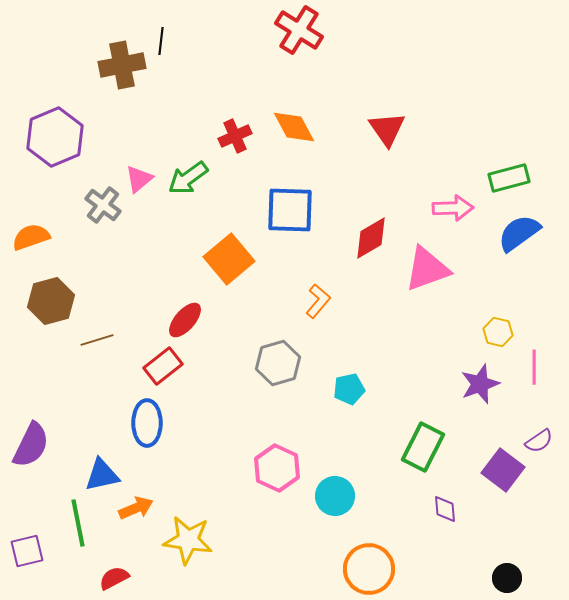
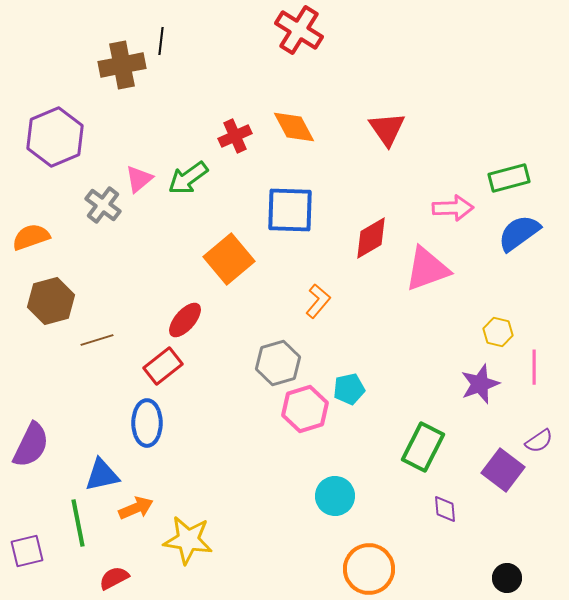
pink hexagon at (277, 468): moved 28 px right, 59 px up; rotated 18 degrees clockwise
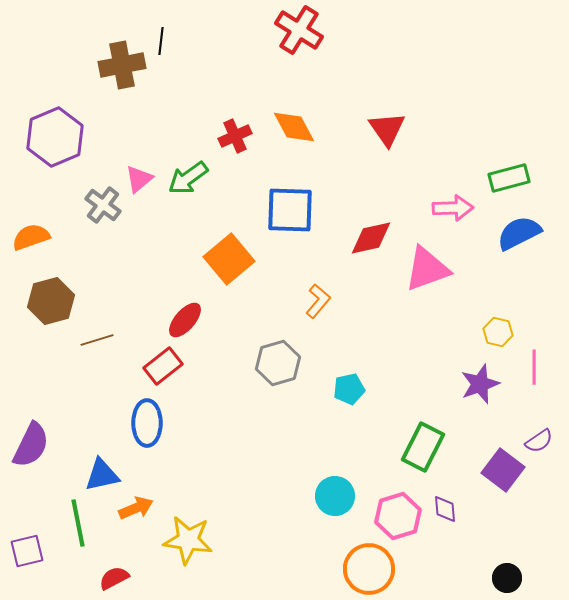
blue semicircle at (519, 233): rotated 9 degrees clockwise
red diamond at (371, 238): rotated 18 degrees clockwise
pink hexagon at (305, 409): moved 93 px right, 107 px down
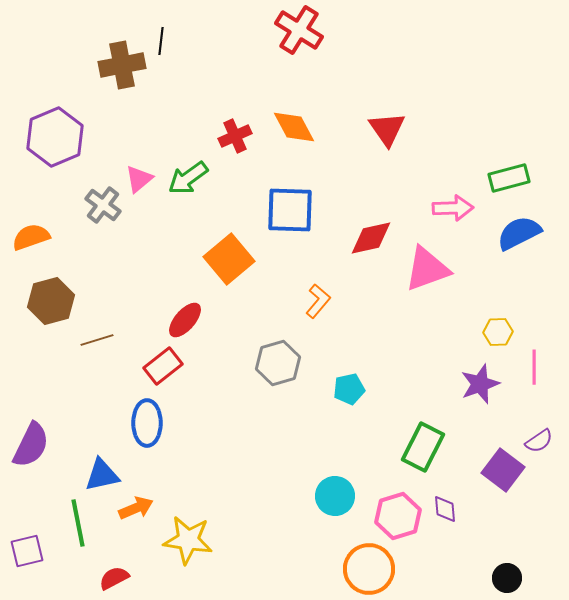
yellow hexagon at (498, 332): rotated 16 degrees counterclockwise
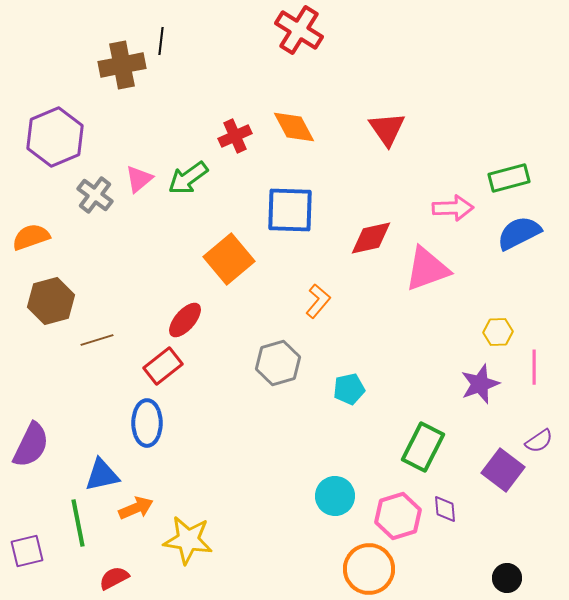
gray cross at (103, 205): moved 8 px left, 10 px up
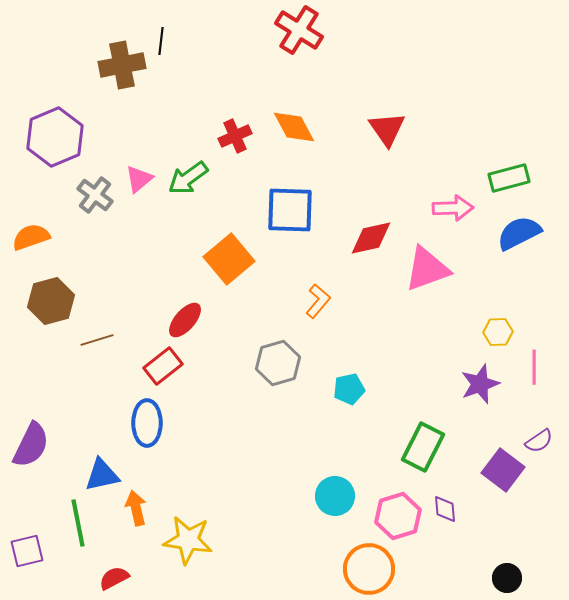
orange arrow at (136, 508): rotated 80 degrees counterclockwise
